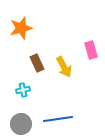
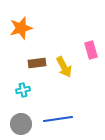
brown rectangle: rotated 72 degrees counterclockwise
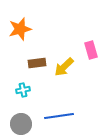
orange star: moved 1 px left, 1 px down
yellow arrow: rotated 75 degrees clockwise
blue line: moved 1 px right, 3 px up
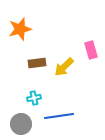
cyan cross: moved 11 px right, 8 px down
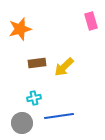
pink rectangle: moved 29 px up
gray circle: moved 1 px right, 1 px up
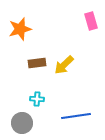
yellow arrow: moved 2 px up
cyan cross: moved 3 px right, 1 px down; rotated 16 degrees clockwise
blue line: moved 17 px right
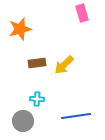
pink rectangle: moved 9 px left, 8 px up
gray circle: moved 1 px right, 2 px up
